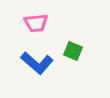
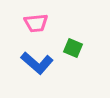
green square: moved 3 px up
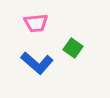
green square: rotated 12 degrees clockwise
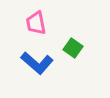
pink trapezoid: rotated 85 degrees clockwise
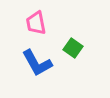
blue L-shape: rotated 20 degrees clockwise
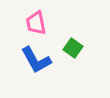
blue L-shape: moved 1 px left, 3 px up
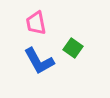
blue L-shape: moved 3 px right, 1 px down
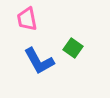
pink trapezoid: moved 9 px left, 4 px up
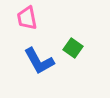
pink trapezoid: moved 1 px up
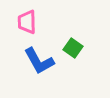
pink trapezoid: moved 4 px down; rotated 10 degrees clockwise
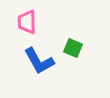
green square: rotated 12 degrees counterclockwise
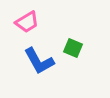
pink trapezoid: rotated 120 degrees counterclockwise
